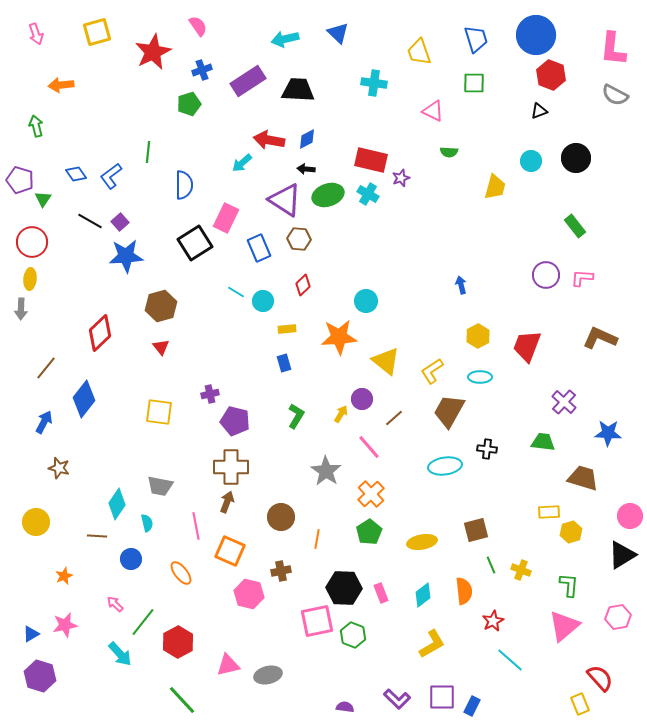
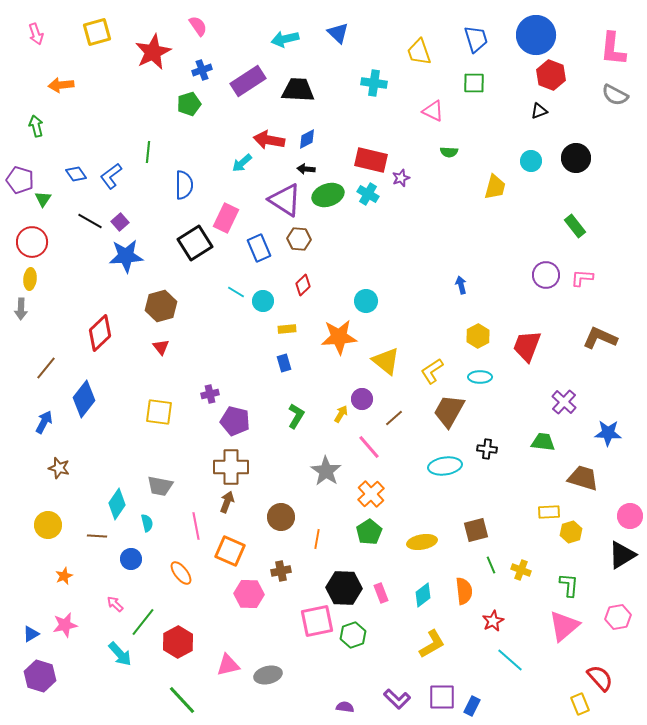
yellow circle at (36, 522): moved 12 px right, 3 px down
pink hexagon at (249, 594): rotated 12 degrees counterclockwise
green hexagon at (353, 635): rotated 20 degrees clockwise
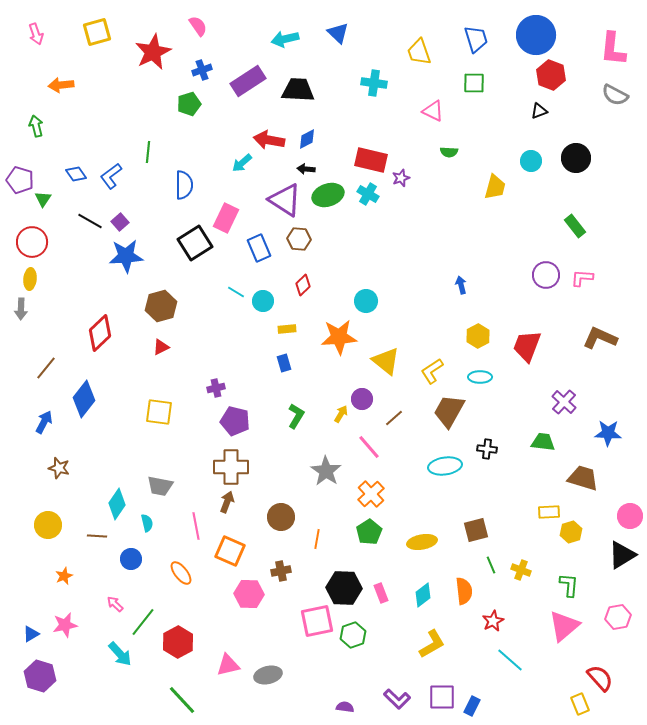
red triangle at (161, 347): rotated 42 degrees clockwise
purple cross at (210, 394): moved 6 px right, 6 px up
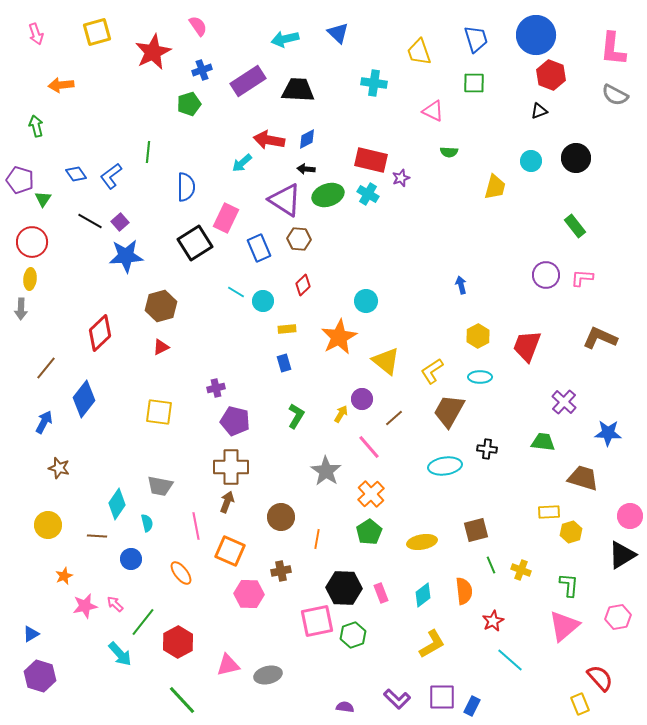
blue semicircle at (184, 185): moved 2 px right, 2 px down
orange star at (339, 337): rotated 24 degrees counterclockwise
pink star at (65, 625): moved 20 px right, 19 px up
